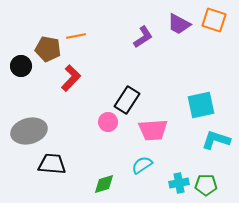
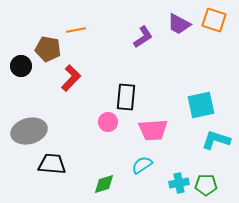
orange line: moved 6 px up
black rectangle: moved 1 px left, 3 px up; rotated 28 degrees counterclockwise
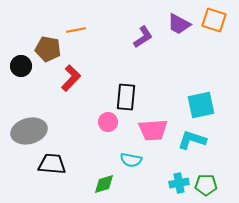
cyan L-shape: moved 24 px left
cyan semicircle: moved 11 px left, 5 px up; rotated 135 degrees counterclockwise
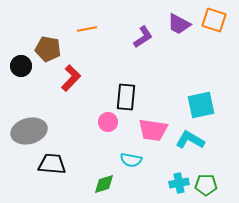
orange line: moved 11 px right, 1 px up
pink trapezoid: rotated 12 degrees clockwise
cyan L-shape: moved 2 px left; rotated 12 degrees clockwise
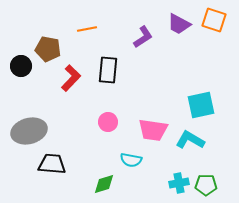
black rectangle: moved 18 px left, 27 px up
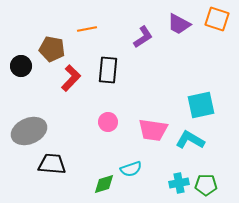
orange square: moved 3 px right, 1 px up
brown pentagon: moved 4 px right
gray ellipse: rotated 8 degrees counterclockwise
cyan semicircle: moved 9 px down; rotated 30 degrees counterclockwise
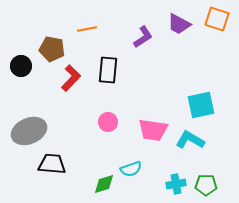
cyan cross: moved 3 px left, 1 px down
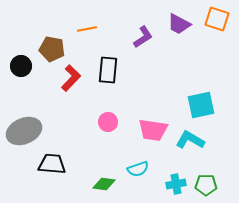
gray ellipse: moved 5 px left
cyan semicircle: moved 7 px right
green diamond: rotated 25 degrees clockwise
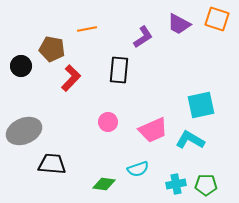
black rectangle: moved 11 px right
pink trapezoid: rotated 32 degrees counterclockwise
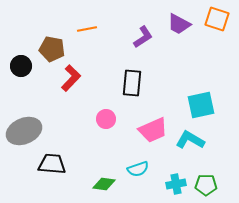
black rectangle: moved 13 px right, 13 px down
pink circle: moved 2 px left, 3 px up
